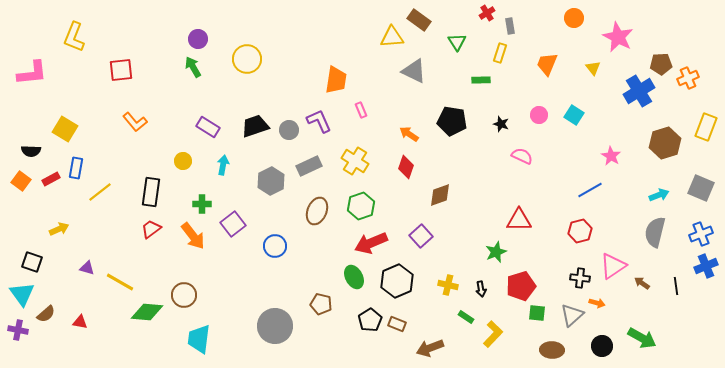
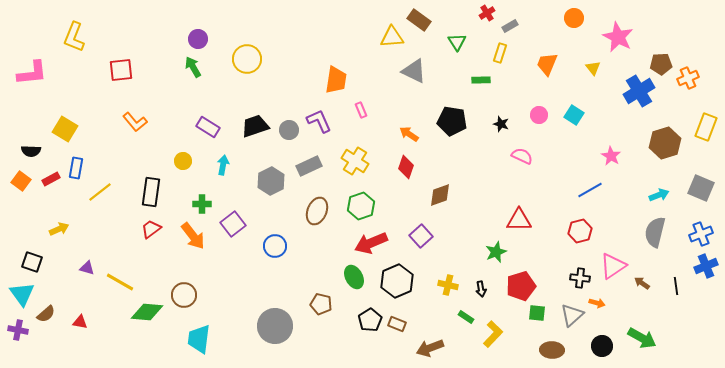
gray rectangle at (510, 26): rotated 70 degrees clockwise
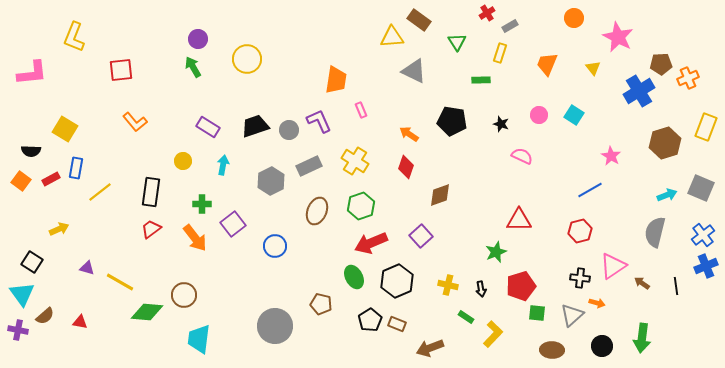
cyan arrow at (659, 195): moved 8 px right
blue cross at (701, 234): moved 2 px right, 1 px down; rotated 15 degrees counterclockwise
orange arrow at (193, 236): moved 2 px right, 2 px down
black square at (32, 262): rotated 15 degrees clockwise
brown semicircle at (46, 314): moved 1 px left, 2 px down
green arrow at (642, 338): rotated 68 degrees clockwise
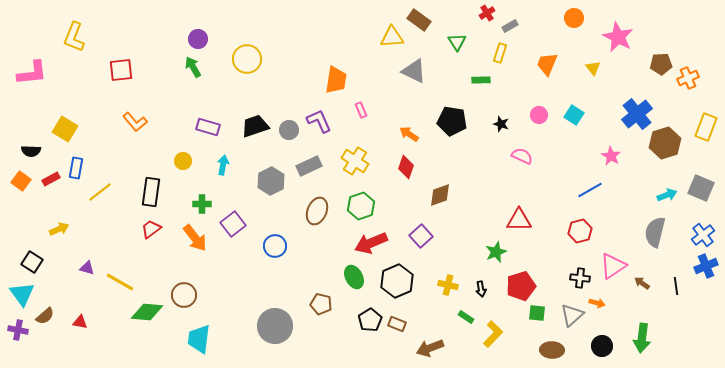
blue cross at (639, 91): moved 2 px left, 23 px down; rotated 8 degrees counterclockwise
purple rectangle at (208, 127): rotated 15 degrees counterclockwise
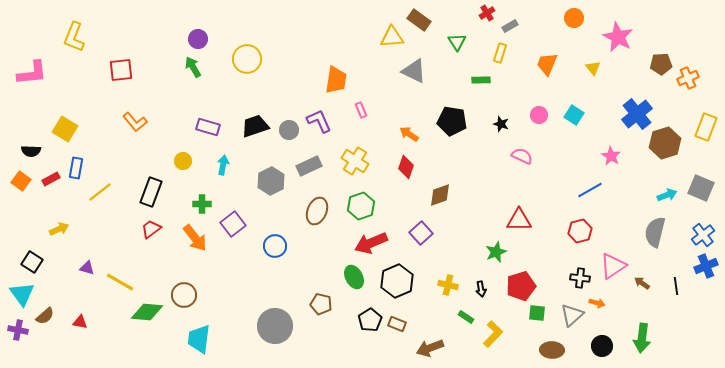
black rectangle at (151, 192): rotated 12 degrees clockwise
purple square at (421, 236): moved 3 px up
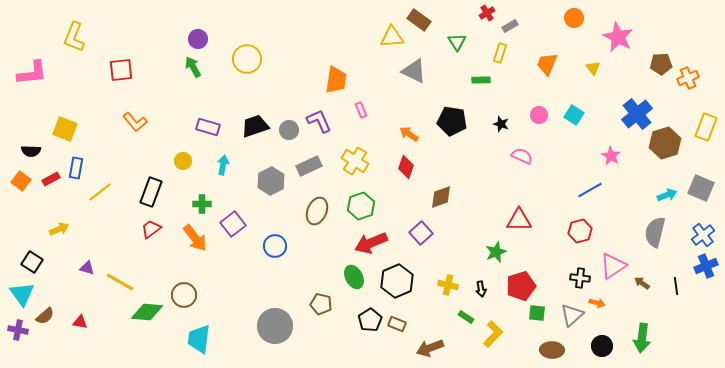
yellow square at (65, 129): rotated 10 degrees counterclockwise
brown diamond at (440, 195): moved 1 px right, 2 px down
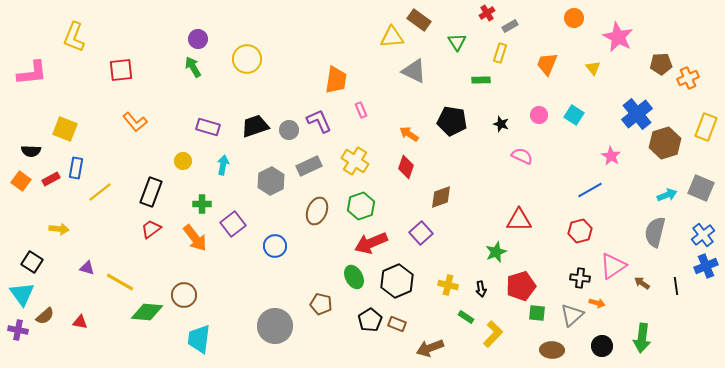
yellow arrow at (59, 229): rotated 30 degrees clockwise
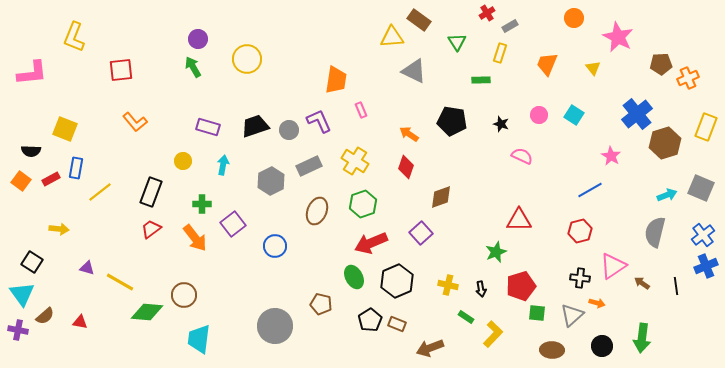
green hexagon at (361, 206): moved 2 px right, 2 px up
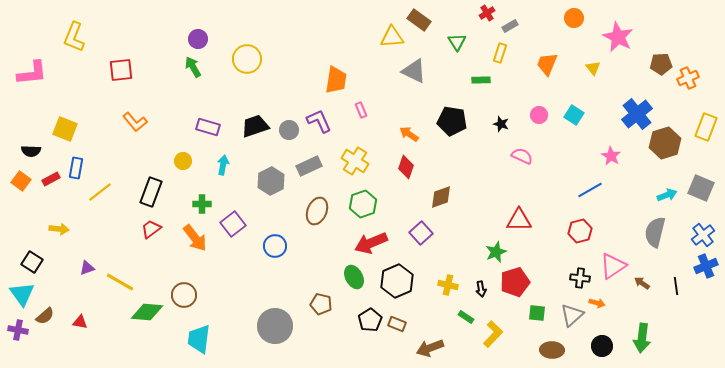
purple triangle at (87, 268): rotated 35 degrees counterclockwise
red pentagon at (521, 286): moved 6 px left, 4 px up
